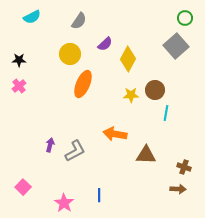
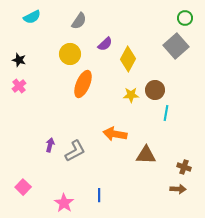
black star: rotated 16 degrees clockwise
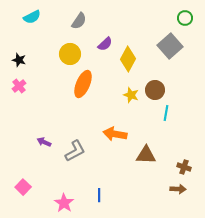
gray square: moved 6 px left
yellow star: rotated 21 degrees clockwise
purple arrow: moved 6 px left, 3 px up; rotated 80 degrees counterclockwise
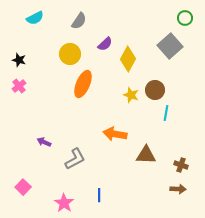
cyan semicircle: moved 3 px right, 1 px down
gray L-shape: moved 8 px down
brown cross: moved 3 px left, 2 px up
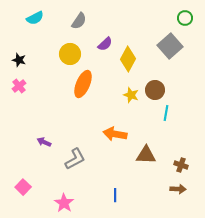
blue line: moved 16 px right
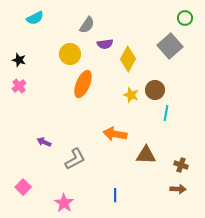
gray semicircle: moved 8 px right, 4 px down
purple semicircle: rotated 35 degrees clockwise
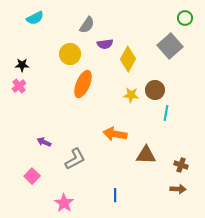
black star: moved 3 px right, 5 px down; rotated 16 degrees counterclockwise
yellow star: rotated 14 degrees counterclockwise
pink square: moved 9 px right, 11 px up
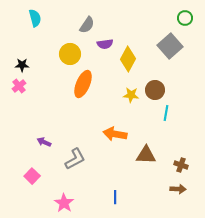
cyan semicircle: rotated 78 degrees counterclockwise
blue line: moved 2 px down
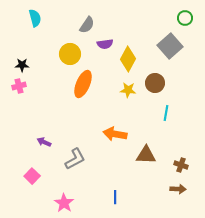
pink cross: rotated 24 degrees clockwise
brown circle: moved 7 px up
yellow star: moved 3 px left, 5 px up
